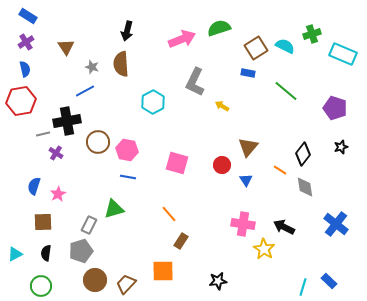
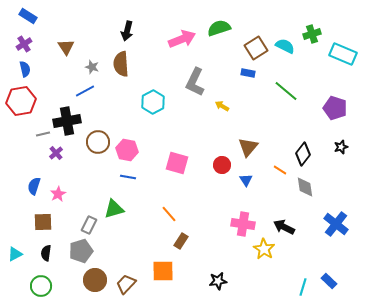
purple cross at (26, 42): moved 2 px left, 2 px down
purple cross at (56, 153): rotated 16 degrees clockwise
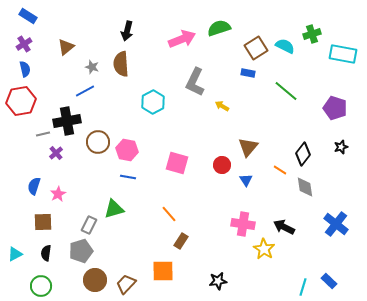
brown triangle at (66, 47): rotated 24 degrees clockwise
cyan rectangle at (343, 54): rotated 12 degrees counterclockwise
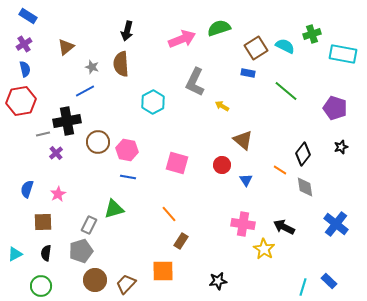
brown triangle at (248, 147): moved 5 px left, 7 px up; rotated 30 degrees counterclockwise
blue semicircle at (34, 186): moved 7 px left, 3 px down
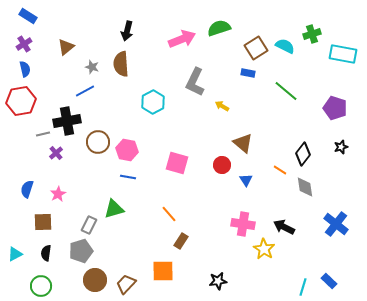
brown triangle at (243, 140): moved 3 px down
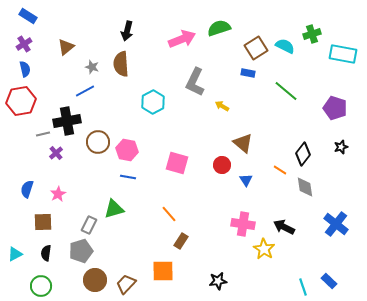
cyan line at (303, 287): rotated 36 degrees counterclockwise
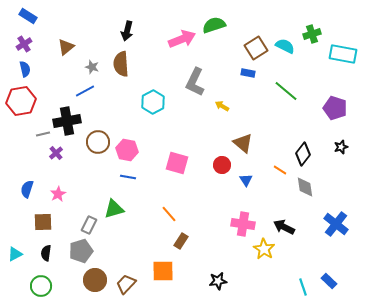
green semicircle at (219, 28): moved 5 px left, 3 px up
